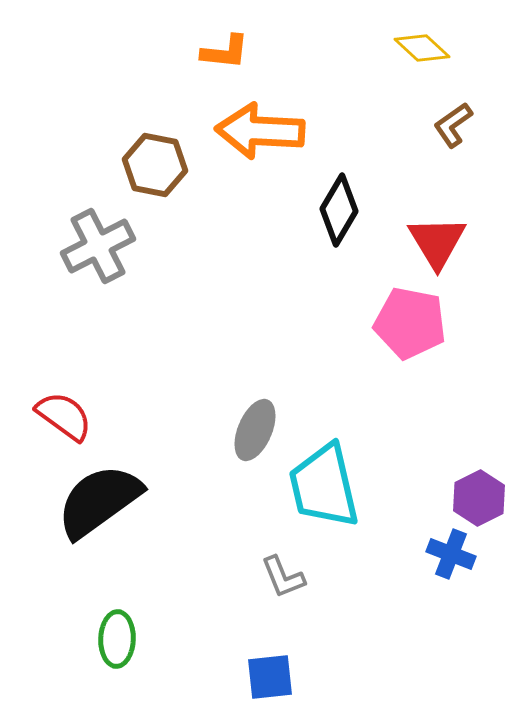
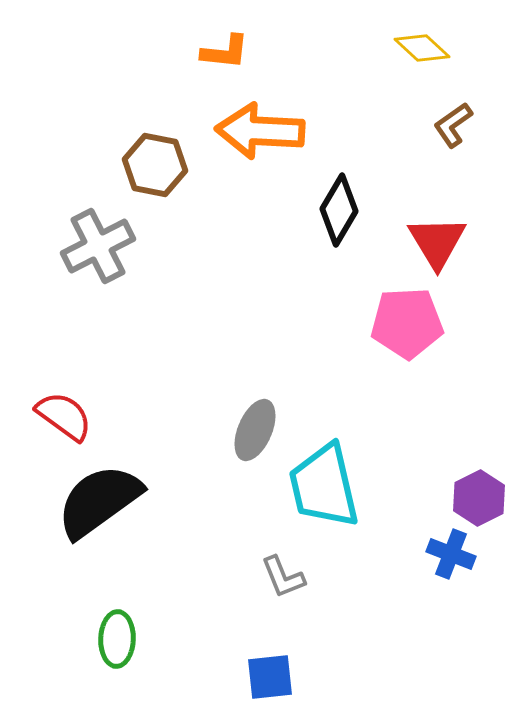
pink pentagon: moved 3 px left; rotated 14 degrees counterclockwise
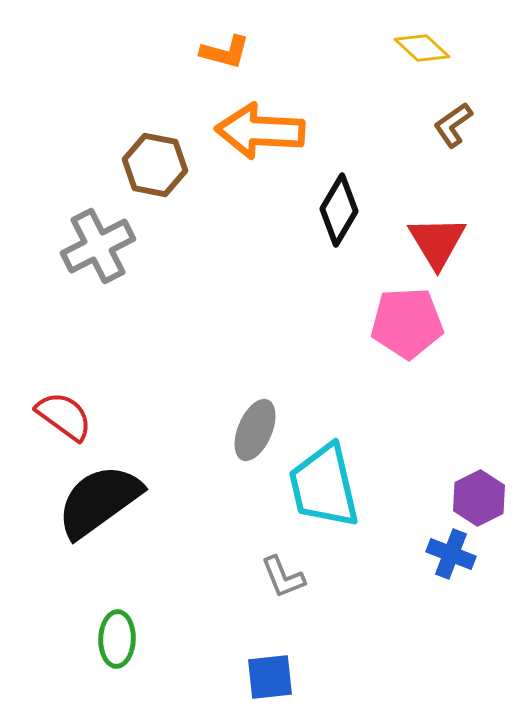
orange L-shape: rotated 9 degrees clockwise
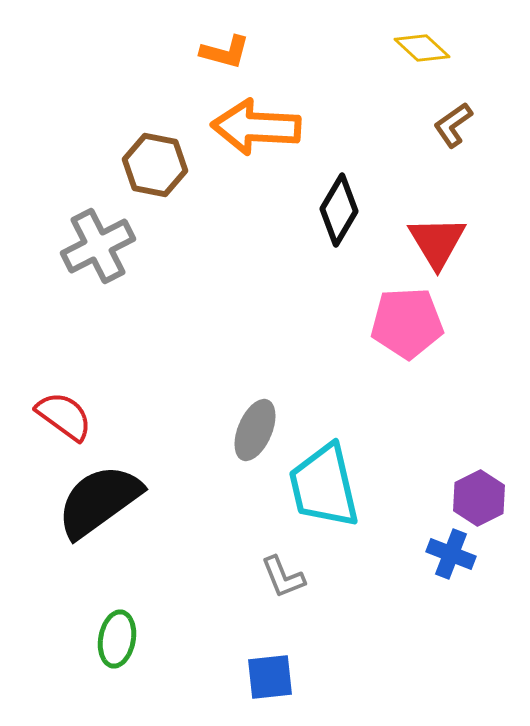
orange arrow: moved 4 px left, 4 px up
green ellipse: rotated 8 degrees clockwise
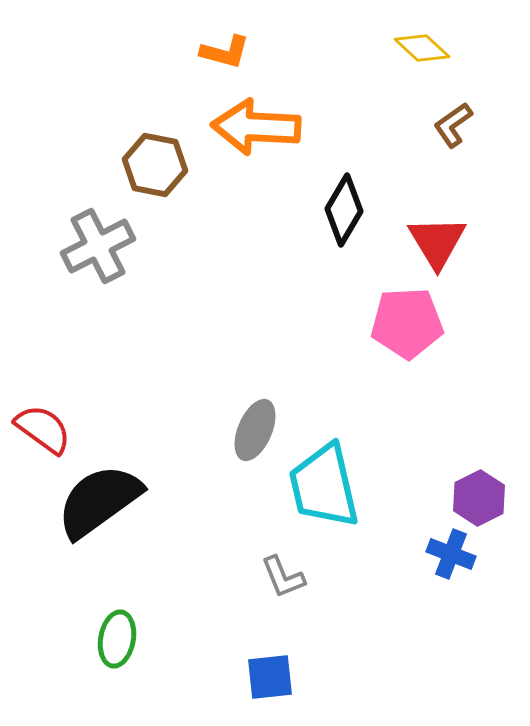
black diamond: moved 5 px right
red semicircle: moved 21 px left, 13 px down
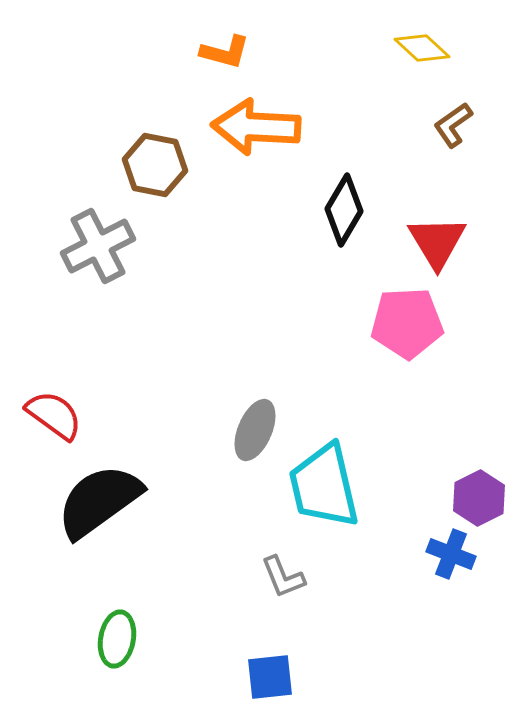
red semicircle: moved 11 px right, 14 px up
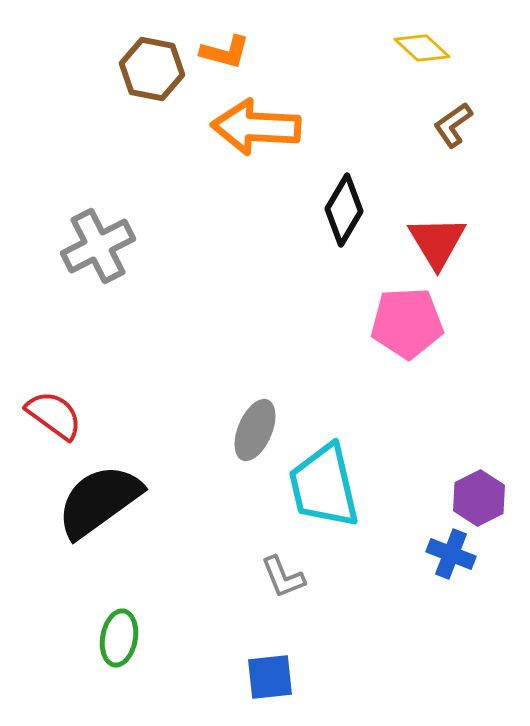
brown hexagon: moved 3 px left, 96 px up
green ellipse: moved 2 px right, 1 px up
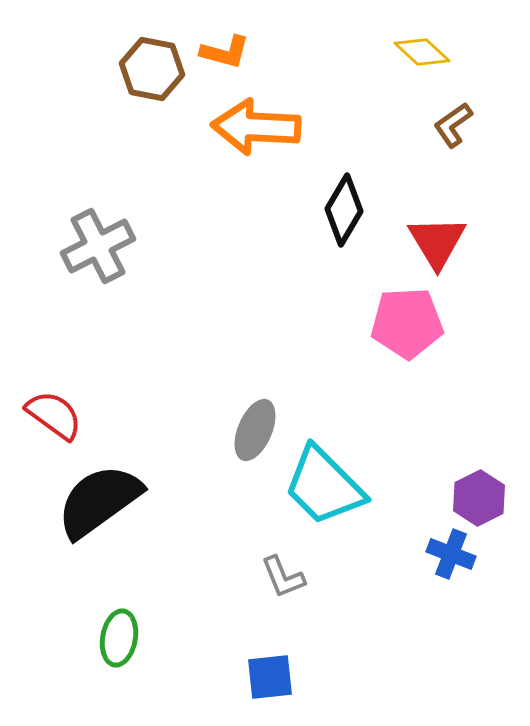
yellow diamond: moved 4 px down
cyan trapezoid: rotated 32 degrees counterclockwise
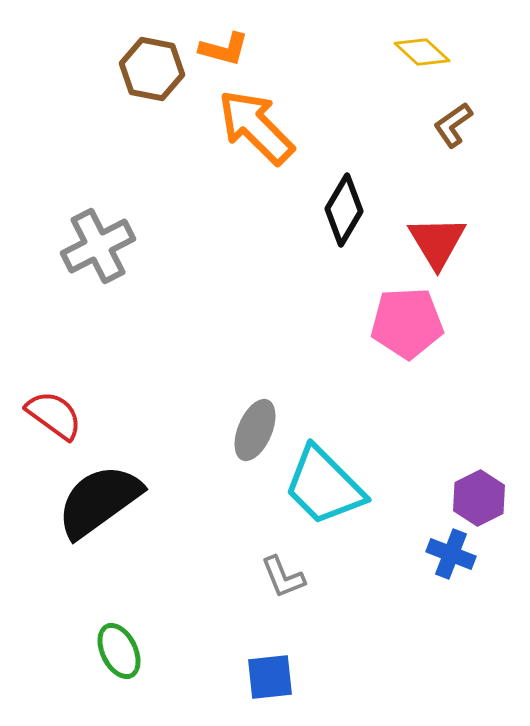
orange L-shape: moved 1 px left, 3 px up
orange arrow: rotated 42 degrees clockwise
green ellipse: moved 13 px down; rotated 36 degrees counterclockwise
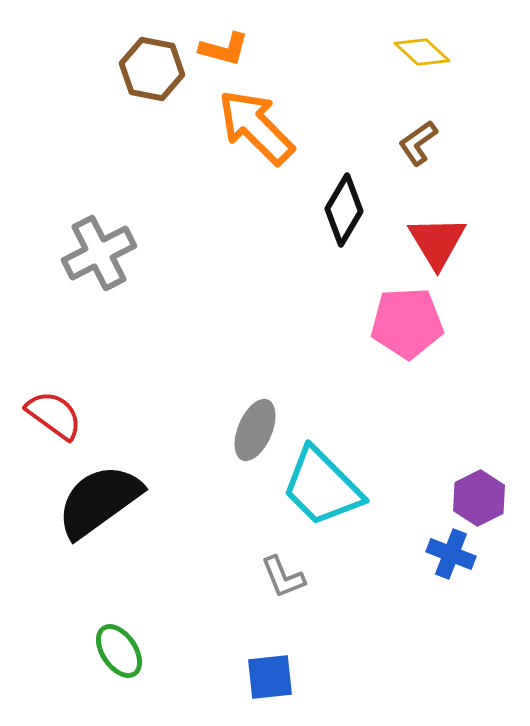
brown L-shape: moved 35 px left, 18 px down
gray cross: moved 1 px right, 7 px down
cyan trapezoid: moved 2 px left, 1 px down
green ellipse: rotated 8 degrees counterclockwise
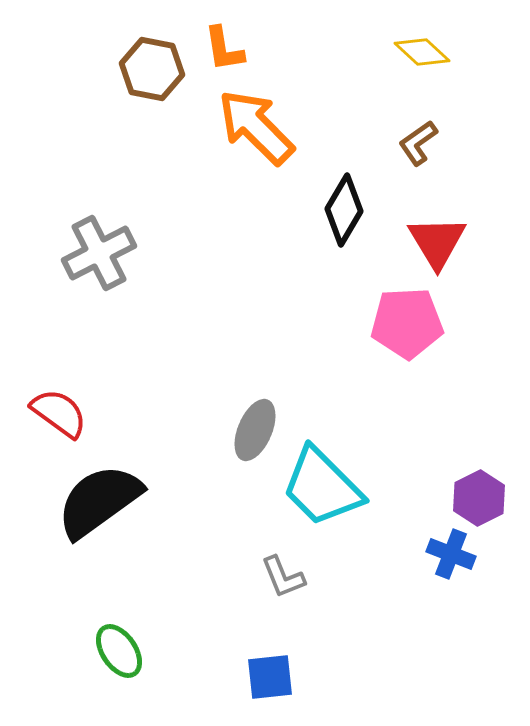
orange L-shape: rotated 66 degrees clockwise
red semicircle: moved 5 px right, 2 px up
